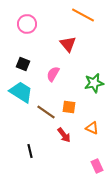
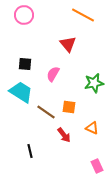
pink circle: moved 3 px left, 9 px up
black square: moved 2 px right; rotated 16 degrees counterclockwise
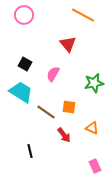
black square: rotated 24 degrees clockwise
pink rectangle: moved 2 px left
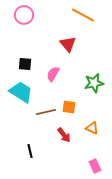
black square: rotated 24 degrees counterclockwise
brown line: rotated 48 degrees counterclockwise
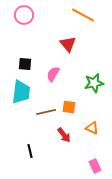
cyan trapezoid: rotated 65 degrees clockwise
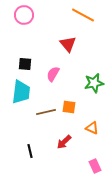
red arrow: moved 7 px down; rotated 84 degrees clockwise
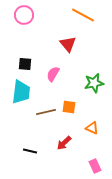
red arrow: moved 1 px down
black line: rotated 64 degrees counterclockwise
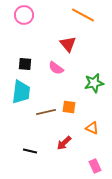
pink semicircle: moved 3 px right, 6 px up; rotated 84 degrees counterclockwise
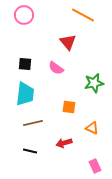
red triangle: moved 2 px up
cyan trapezoid: moved 4 px right, 2 px down
brown line: moved 13 px left, 11 px down
red arrow: rotated 28 degrees clockwise
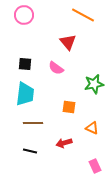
green star: moved 1 px down
brown line: rotated 12 degrees clockwise
